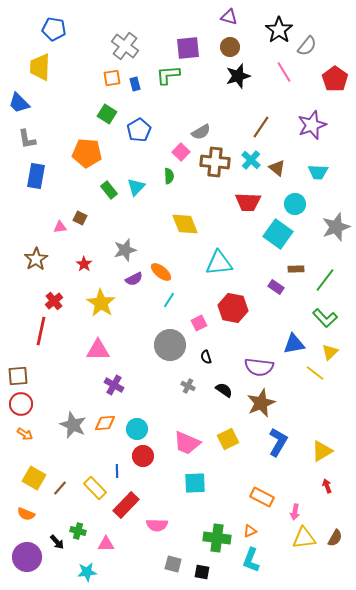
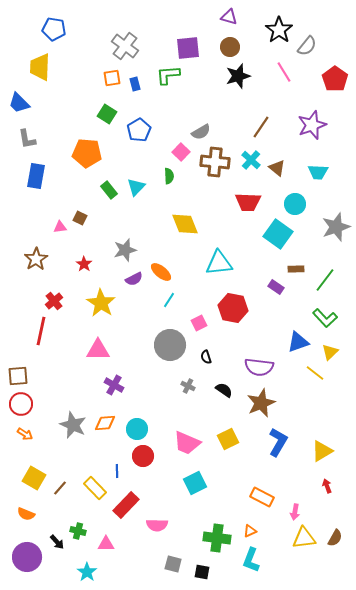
blue triangle at (294, 344): moved 4 px right, 2 px up; rotated 10 degrees counterclockwise
cyan square at (195, 483): rotated 25 degrees counterclockwise
cyan star at (87, 572): rotated 30 degrees counterclockwise
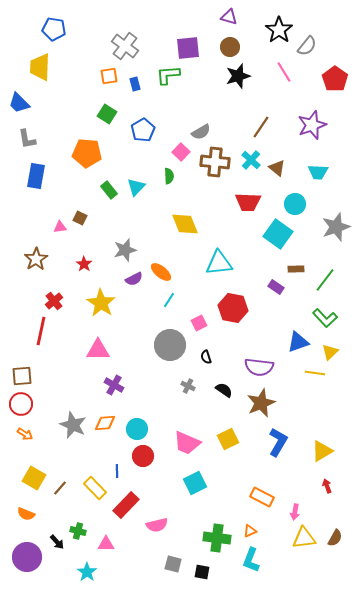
orange square at (112, 78): moved 3 px left, 2 px up
blue pentagon at (139, 130): moved 4 px right
yellow line at (315, 373): rotated 30 degrees counterclockwise
brown square at (18, 376): moved 4 px right
pink semicircle at (157, 525): rotated 15 degrees counterclockwise
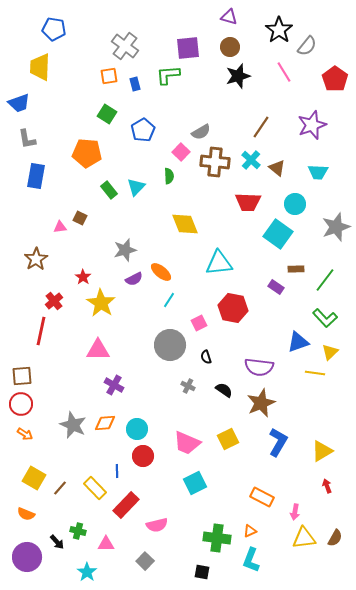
blue trapezoid at (19, 103): rotated 65 degrees counterclockwise
red star at (84, 264): moved 1 px left, 13 px down
gray square at (173, 564): moved 28 px left, 3 px up; rotated 30 degrees clockwise
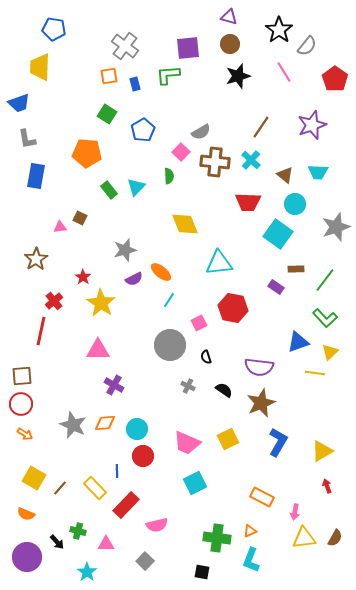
brown circle at (230, 47): moved 3 px up
brown triangle at (277, 168): moved 8 px right, 7 px down
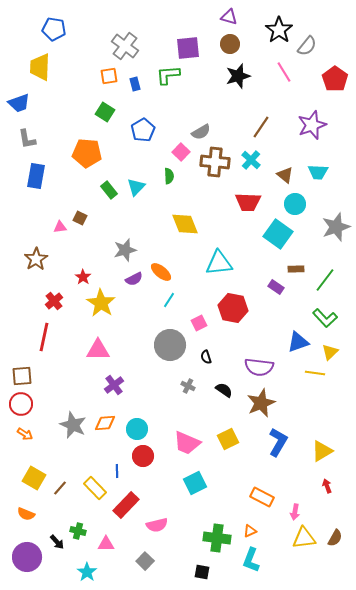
green square at (107, 114): moved 2 px left, 2 px up
red line at (41, 331): moved 3 px right, 6 px down
purple cross at (114, 385): rotated 24 degrees clockwise
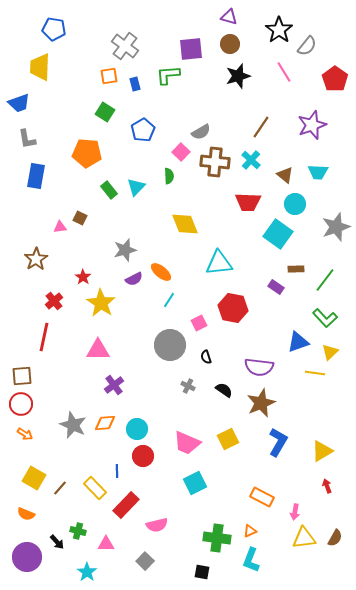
purple square at (188, 48): moved 3 px right, 1 px down
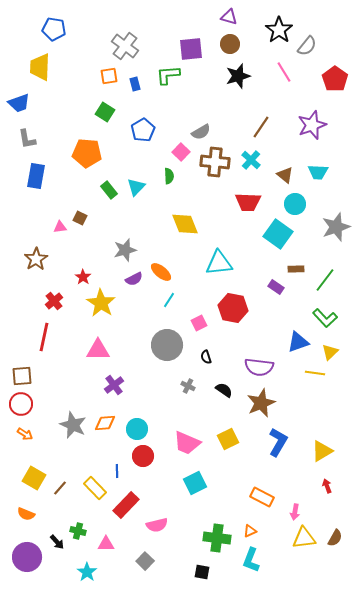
gray circle at (170, 345): moved 3 px left
